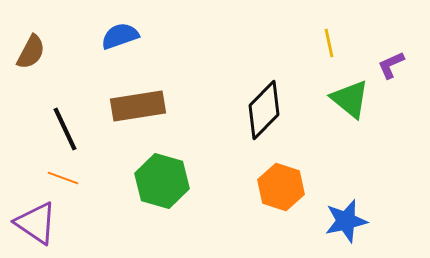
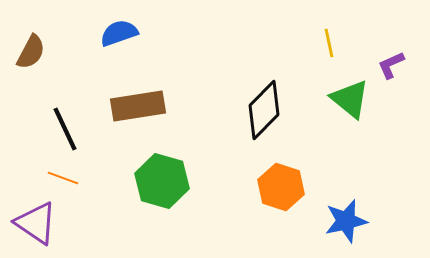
blue semicircle: moved 1 px left, 3 px up
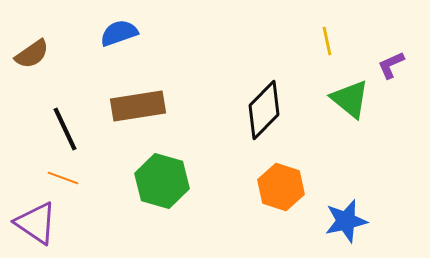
yellow line: moved 2 px left, 2 px up
brown semicircle: moved 1 px right, 2 px down; rotated 27 degrees clockwise
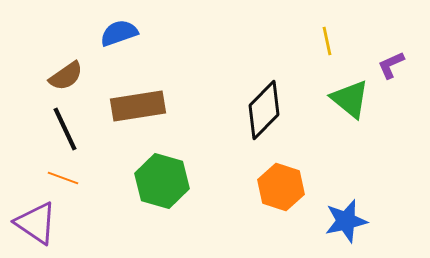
brown semicircle: moved 34 px right, 22 px down
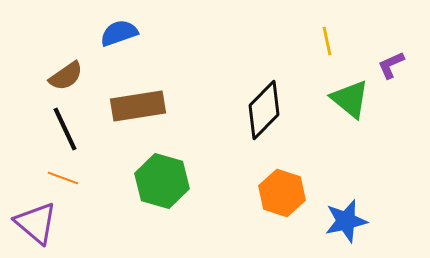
orange hexagon: moved 1 px right, 6 px down
purple triangle: rotated 6 degrees clockwise
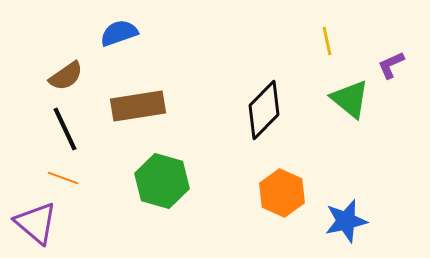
orange hexagon: rotated 6 degrees clockwise
